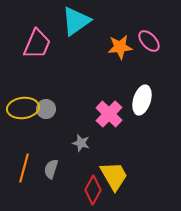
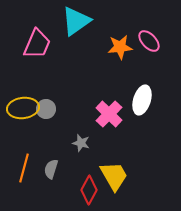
red diamond: moved 4 px left
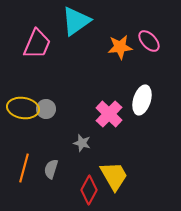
yellow ellipse: rotated 16 degrees clockwise
gray star: moved 1 px right
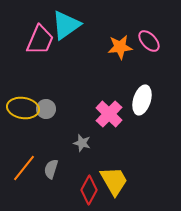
cyan triangle: moved 10 px left, 4 px down
pink trapezoid: moved 3 px right, 4 px up
orange line: rotated 24 degrees clockwise
yellow trapezoid: moved 5 px down
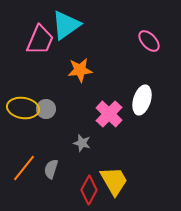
orange star: moved 40 px left, 23 px down
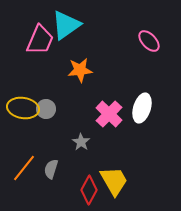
white ellipse: moved 8 px down
gray star: moved 1 px left, 1 px up; rotated 18 degrees clockwise
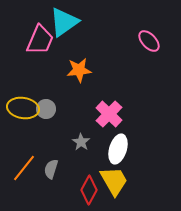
cyan triangle: moved 2 px left, 3 px up
orange star: moved 1 px left
white ellipse: moved 24 px left, 41 px down
